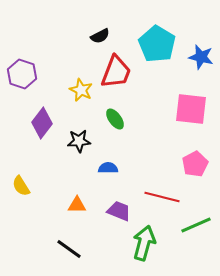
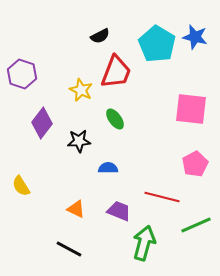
blue star: moved 6 px left, 20 px up
orange triangle: moved 1 px left, 4 px down; rotated 24 degrees clockwise
black line: rotated 8 degrees counterclockwise
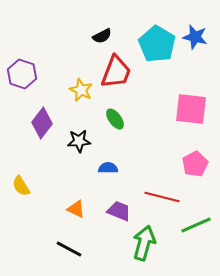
black semicircle: moved 2 px right
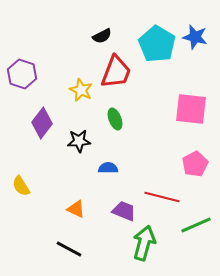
green ellipse: rotated 15 degrees clockwise
purple trapezoid: moved 5 px right
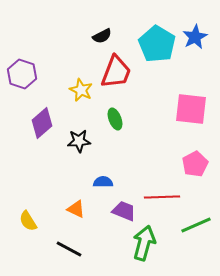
blue star: rotated 30 degrees clockwise
purple diamond: rotated 12 degrees clockwise
blue semicircle: moved 5 px left, 14 px down
yellow semicircle: moved 7 px right, 35 px down
red line: rotated 16 degrees counterclockwise
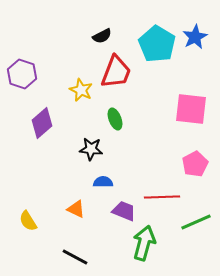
black star: moved 12 px right, 8 px down; rotated 10 degrees clockwise
green line: moved 3 px up
black line: moved 6 px right, 8 px down
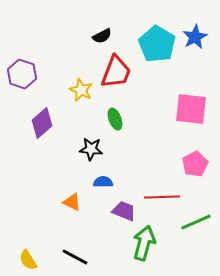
orange triangle: moved 4 px left, 7 px up
yellow semicircle: moved 39 px down
